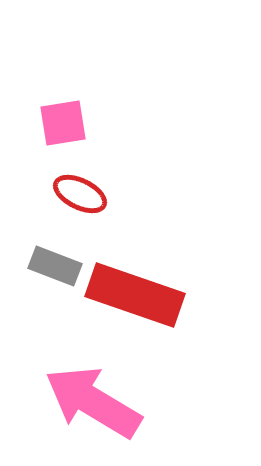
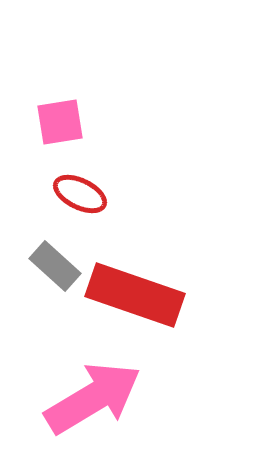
pink square: moved 3 px left, 1 px up
gray rectangle: rotated 21 degrees clockwise
pink arrow: moved 4 px up; rotated 118 degrees clockwise
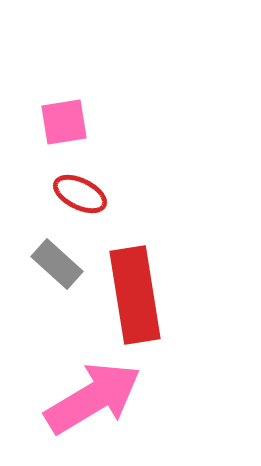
pink square: moved 4 px right
gray rectangle: moved 2 px right, 2 px up
red rectangle: rotated 62 degrees clockwise
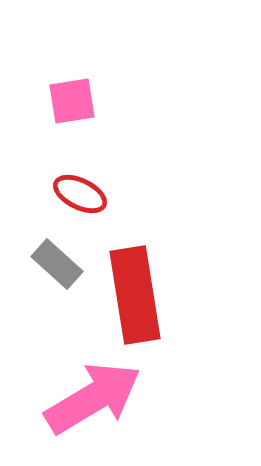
pink square: moved 8 px right, 21 px up
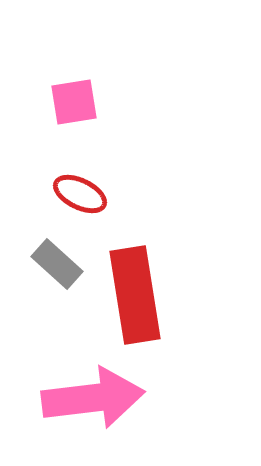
pink square: moved 2 px right, 1 px down
pink arrow: rotated 24 degrees clockwise
